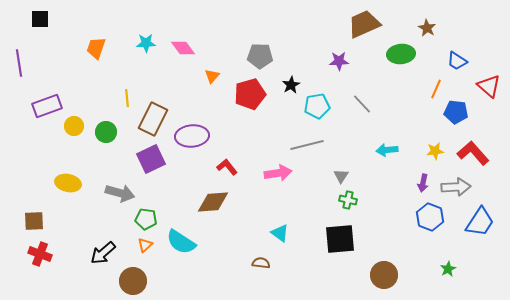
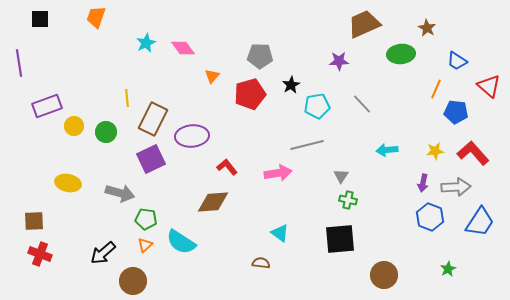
cyan star at (146, 43): rotated 24 degrees counterclockwise
orange trapezoid at (96, 48): moved 31 px up
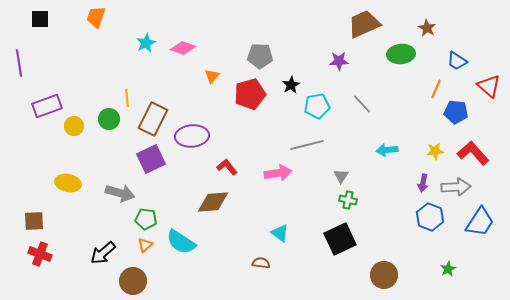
pink diamond at (183, 48): rotated 35 degrees counterclockwise
green circle at (106, 132): moved 3 px right, 13 px up
black square at (340, 239): rotated 20 degrees counterclockwise
